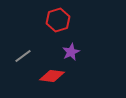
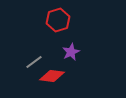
gray line: moved 11 px right, 6 px down
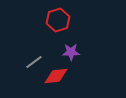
purple star: rotated 24 degrees clockwise
red diamond: moved 4 px right; rotated 15 degrees counterclockwise
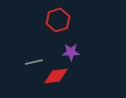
gray line: rotated 24 degrees clockwise
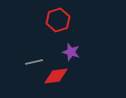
purple star: rotated 18 degrees clockwise
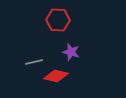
red hexagon: rotated 20 degrees clockwise
red diamond: rotated 20 degrees clockwise
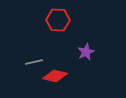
purple star: moved 15 px right; rotated 30 degrees clockwise
red diamond: moved 1 px left
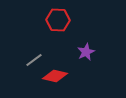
gray line: moved 2 px up; rotated 24 degrees counterclockwise
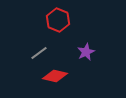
red hexagon: rotated 20 degrees clockwise
gray line: moved 5 px right, 7 px up
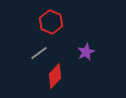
red hexagon: moved 7 px left, 2 px down
red diamond: rotated 60 degrees counterclockwise
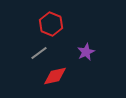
red hexagon: moved 2 px down
red diamond: rotated 35 degrees clockwise
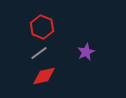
red hexagon: moved 9 px left, 3 px down
red diamond: moved 11 px left
